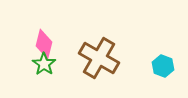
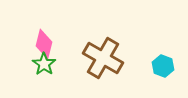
brown cross: moved 4 px right
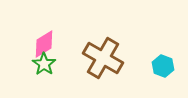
pink diamond: rotated 44 degrees clockwise
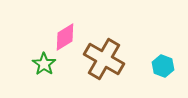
pink diamond: moved 21 px right, 7 px up
brown cross: moved 1 px right, 1 px down
